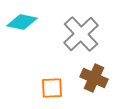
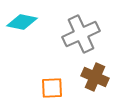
gray cross: rotated 18 degrees clockwise
brown cross: moved 1 px right, 1 px up
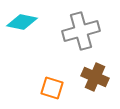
gray cross: moved 3 px up; rotated 9 degrees clockwise
orange square: rotated 20 degrees clockwise
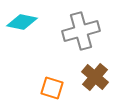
brown cross: rotated 16 degrees clockwise
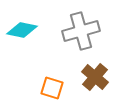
cyan diamond: moved 8 px down
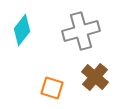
cyan diamond: rotated 64 degrees counterclockwise
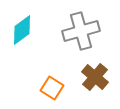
cyan diamond: rotated 16 degrees clockwise
orange square: rotated 15 degrees clockwise
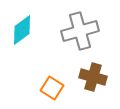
gray cross: moved 1 px left
brown cross: moved 2 px left; rotated 24 degrees counterclockwise
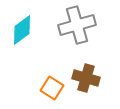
gray cross: moved 3 px left, 6 px up
brown cross: moved 7 px left, 1 px down
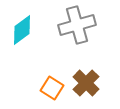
brown cross: moved 5 px down; rotated 28 degrees clockwise
